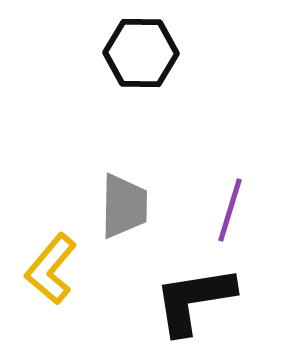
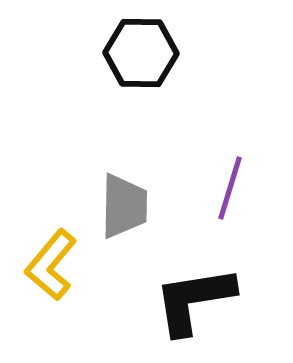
purple line: moved 22 px up
yellow L-shape: moved 4 px up
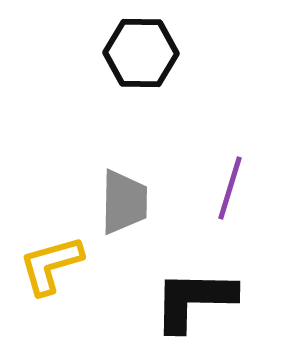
gray trapezoid: moved 4 px up
yellow L-shape: rotated 34 degrees clockwise
black L-shape: rotated 10 degrees clockwise
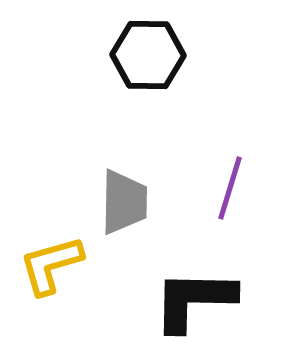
black hexagon: moved 7 px right, 2 px down
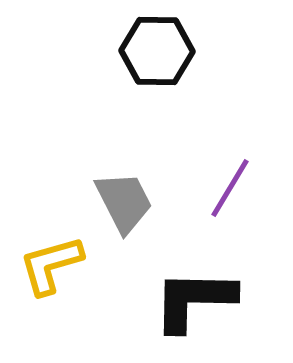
black hexagon: moved 9 px right, 4 px up
purple line: rotated 14 degrees clockwise
gray trapezoid: rotated 28 degrees counterclockwise
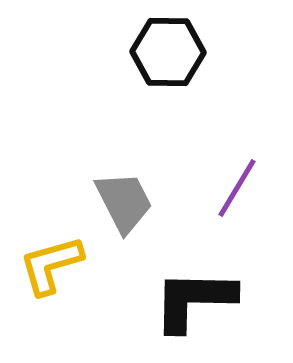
black hexagon: moved 11 px right, 1 px down
purple line: moved 7 px right
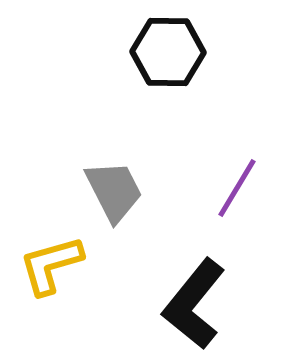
gray trapezoid: moved 10 px left, 11 px up
black L-shape: moved 4 px down; rotated 52 degrees counterclockwise
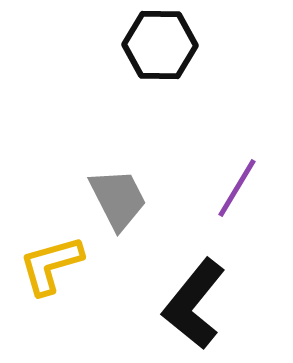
black hexagon: moved 8 px left, 7 px up
gray trapezoid: moved 4 px right, 8 px down
